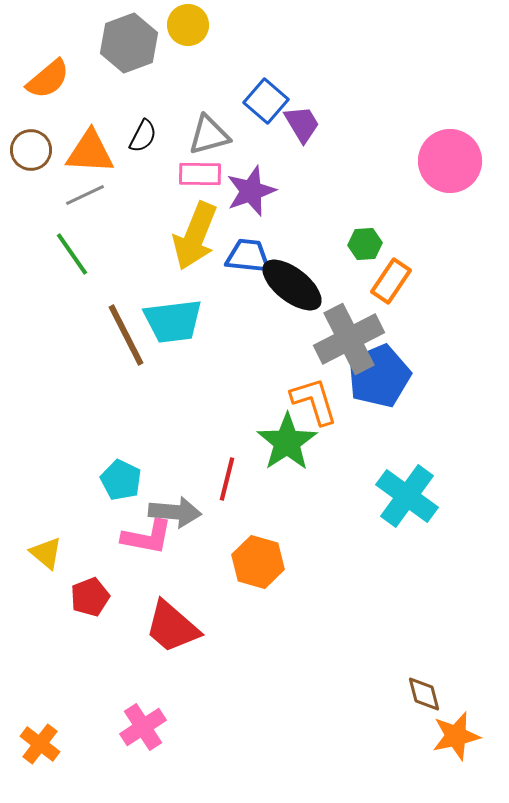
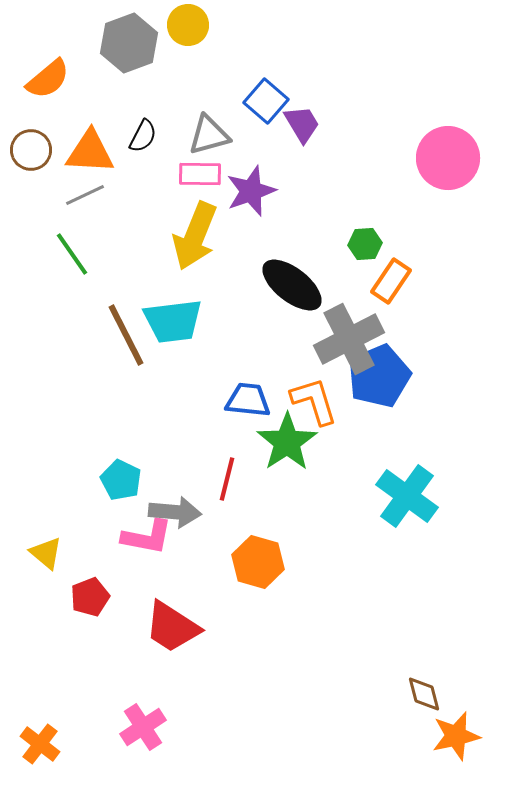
pink circle: moved 2 px left, 3 px up
blue trapezoid: moved 144 px down
red trapezoid: rotated 8 degrees counterclockwise
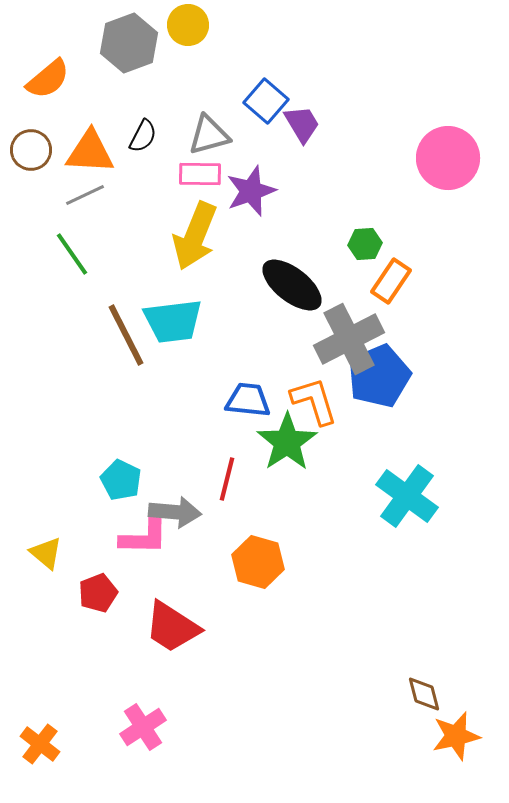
pink L-shape: moved 3 px left; rotated 10 degrees counterclockwise
red pentagon: moved 8 px right, 4 px up
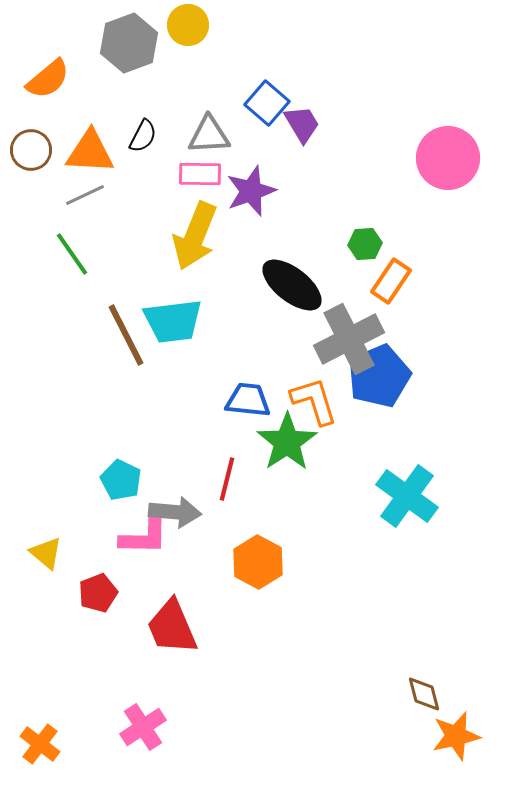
blue square: moved 1 px right, 2 px down
gray triangle: rotated 12 degrees clockwise
orange hexagon: rotated 12 degrees clockwise
red trapezoid: rotated 34 degrees clockwise
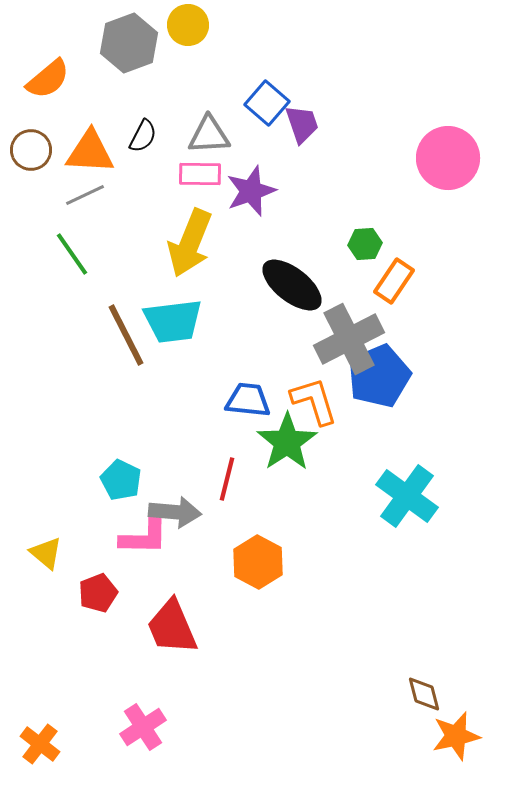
purple trapezoid: rotated 12 degrees clockwise
yellow arrow: moved 5 px left, 7 px down
orange rectangle: moved 3 px right
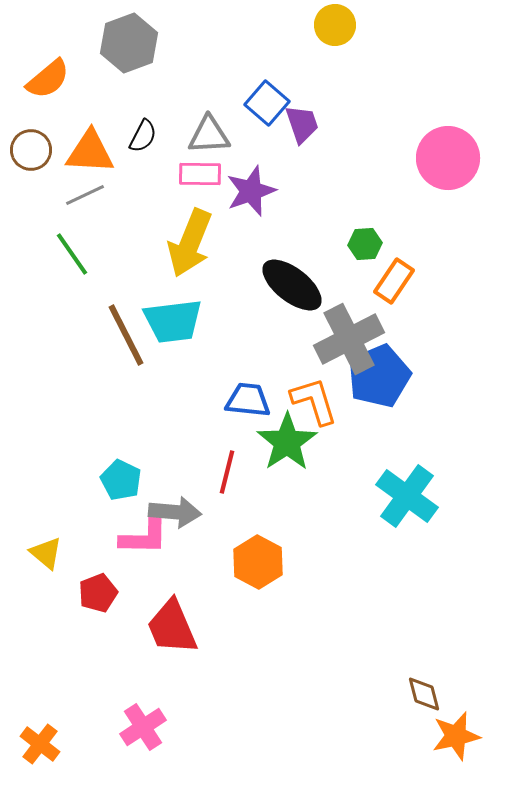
yellow circle: moved 147 px right
red line: moved 7 px up
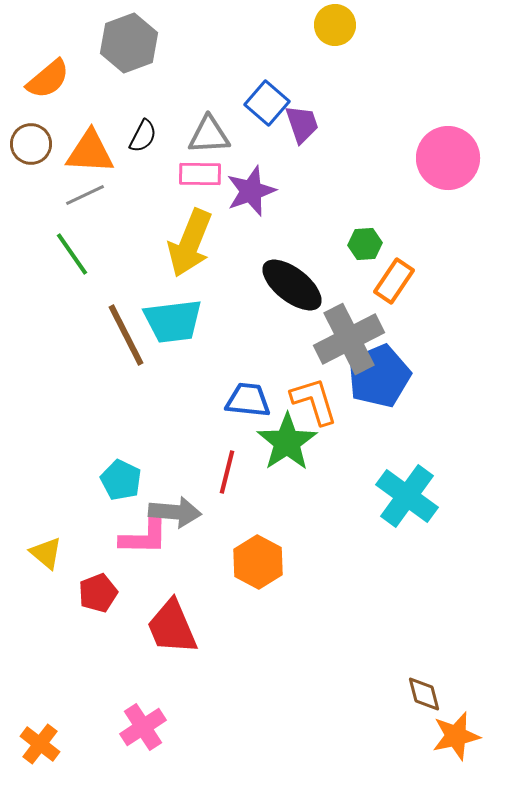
brown circle: moved 6 px up
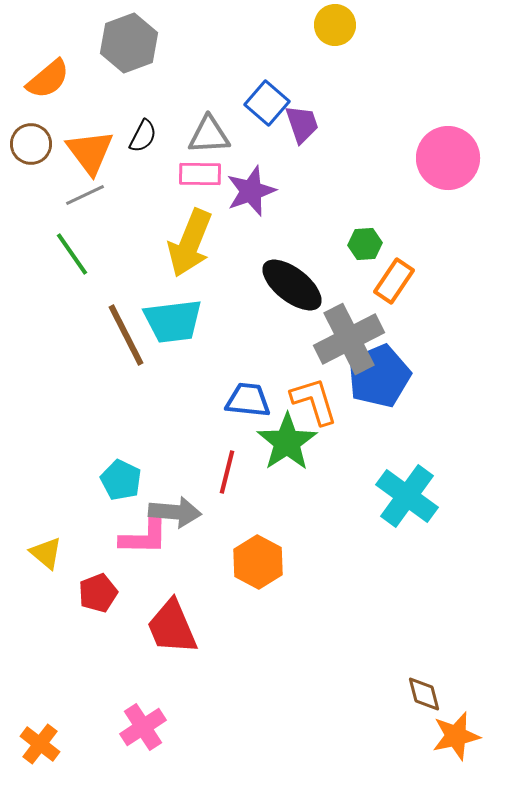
orange triangle: rotated 50 degrees clockwise
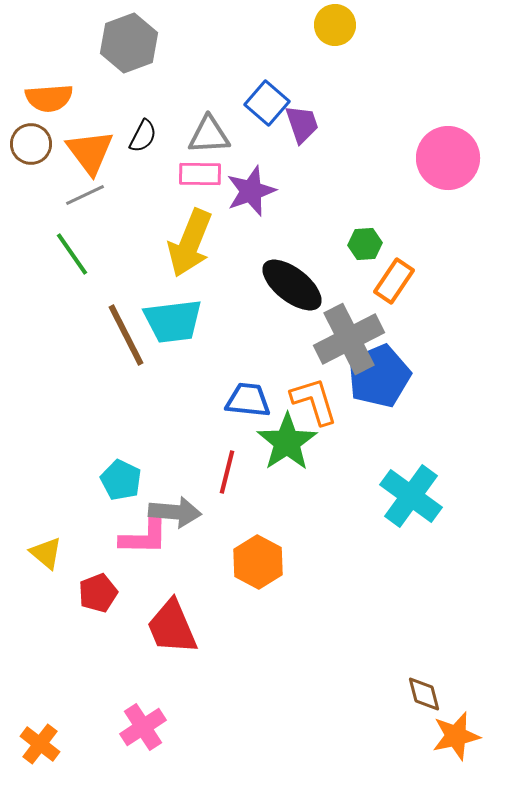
orange semicircle: moved 1 px right, 19 px down; rotated 36 degrees clockwise
cyan cross: moved 4 px right
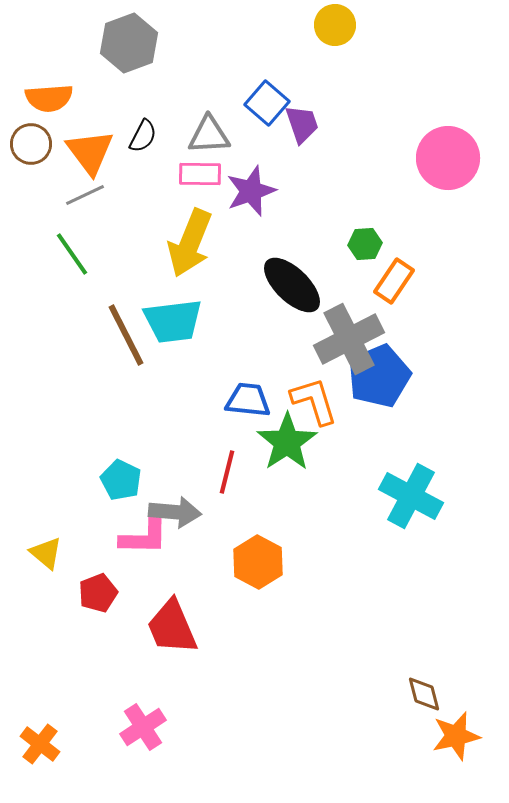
black ellipse: rotated 6 degrees clockwise
cyan cross: rotated 8 degrees counterclockwise
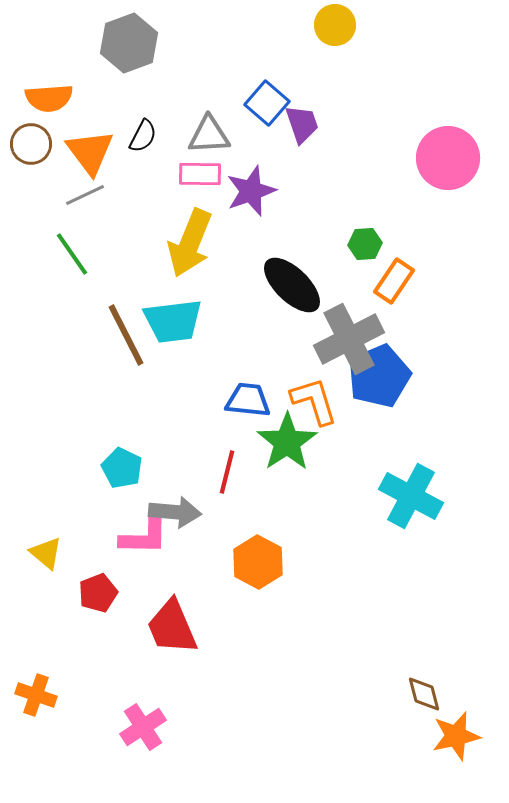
cyan pentagon: moved 1 px right, 12 px up
orange cross: moved 4 px left, 49 px up; rotated 18 degrees counterclockwise
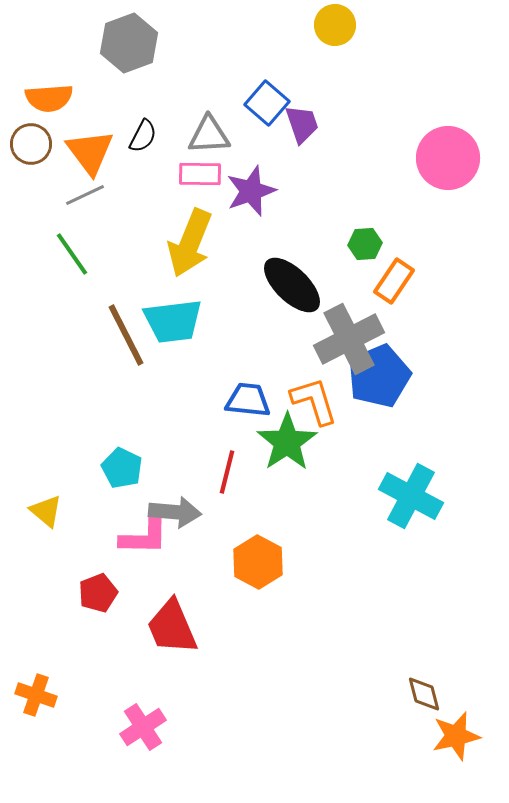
yellow triangle: moved 42 px up
